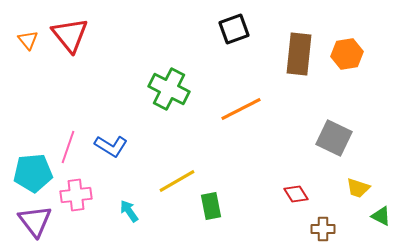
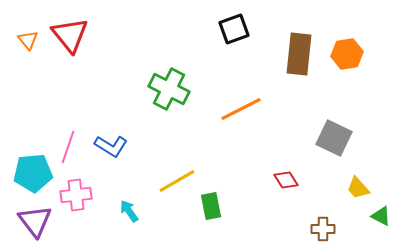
yellow trapezoid: rotated 30 degrees clockwise
red diamond: moved 10 px left, 14 px up
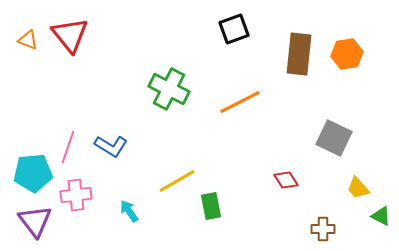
orange triangle: rotated 30 degrees counterclockwise
orange line: moved 1 px left, 7 px up
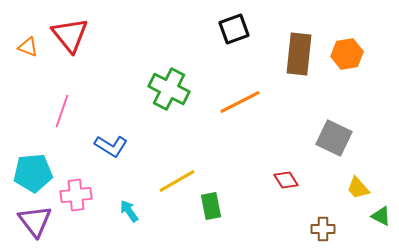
orange triangle: moved 7 px down
pink line: moved 6 px left, 36 px up
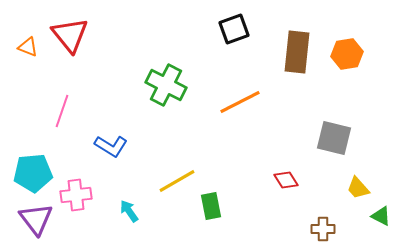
brown rectangle: moved 2 px left, 2 px up
green cross: moved 3 px left, 4 px up
gray square: rotated 12 degrees counterclockwise
purple triangle: moved 1 px right, 2 px up
